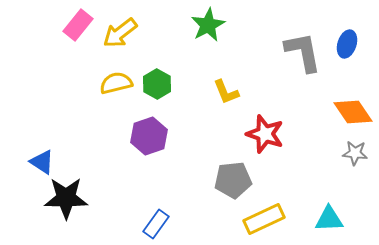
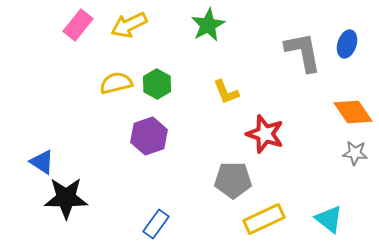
yellow arrow: moved 9 px right, 8 px up; rotated 12 degrees clockwise
gray pentagon: rotated 6 degrees clockwise
cyan triangle: rotated 40 degrees clockwise
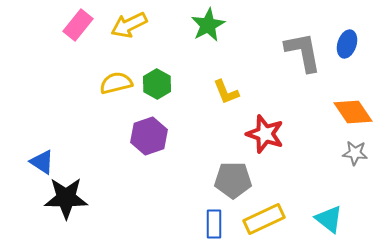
blue rectangle: moved 58 px right; rotated 36 degrees counterclockwise
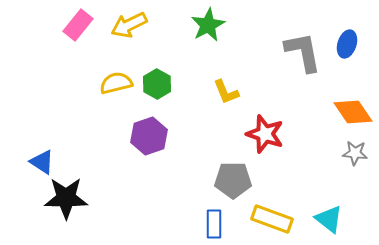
yellow rectangle: moved 8 px right; rotated 45 degrees clockwise
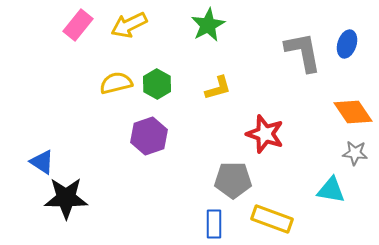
yellow L-shape: moved 8 px left, 4 px up; rotated 84 degrees counterclockwise
cyan triangle: moved 2 px right, 29 px up; rotated 28 degrees counterclockwise
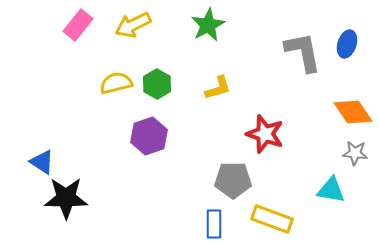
yellow arrow: moved 4 px right
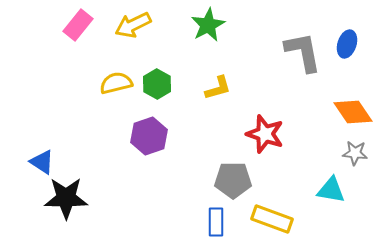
blue rectangle: moved 2 px right, 2 px up
